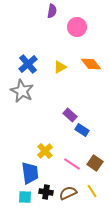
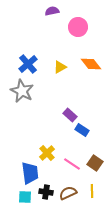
purple semicircle: rotated 112 degrees counterclockwise
pink circle: moved 1 px right
yellow cross: moved 2 px right, 2 px down
yellow line: rotated 32 degrees clockwise
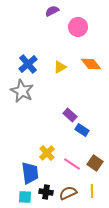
purple semicircle: rotated 16 degrees counterclockwise
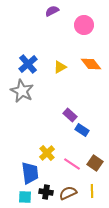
pink circle: moved 6 px right, 2 px up
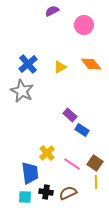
yellow line: moved 4 px right, 9 px up
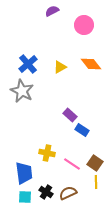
yellow cross: rotated 35 degrees counterclockwise
blue trapezoid: moved 6 px left
black cross: rotated 24 degrees clockwise
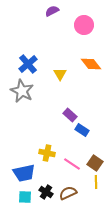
yellow triangle: moved 7 px down; rotated 32 degrees counterclockwise
blue trapezoid: rotated 85 degrees clockwise
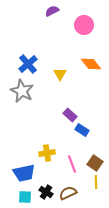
yellow cross: rotated 21 degrees counterclockwise
pink line: rotated 36 degrees clockwise
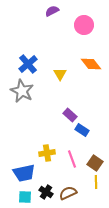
pink line: moved 5 px up
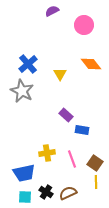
purple rectangle: moved 4 px left
blue rectangle: rotated 24 degrees counterclockwise
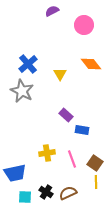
blue trapezoid: moved 9 px left
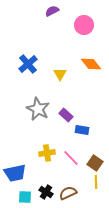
gray star: moved 16 px right, 18 px down
pink line: moved 1 px left, 1 px up; rotated 24 degrees counterclockwise
